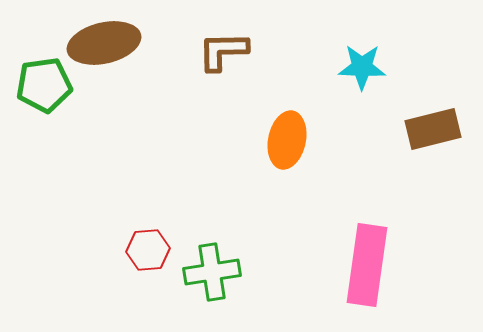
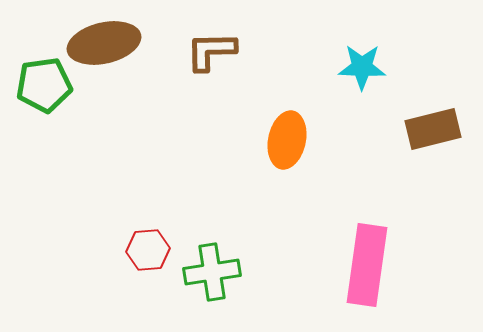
brown L-shape: moved 12 px left
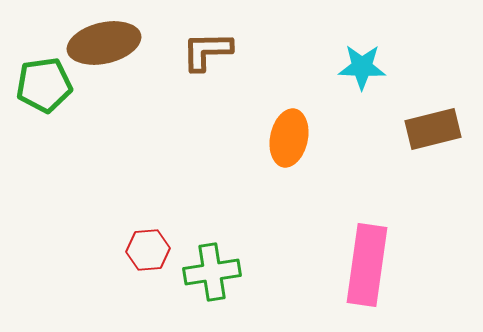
brown L-shape: moved 4 px left
orange ellipse: moved 2 px right, 2 px up
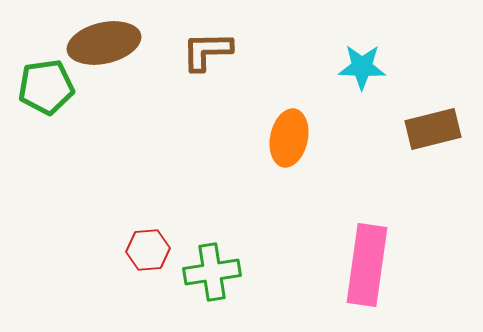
green pentagon: moved 2 px right, 2 px down
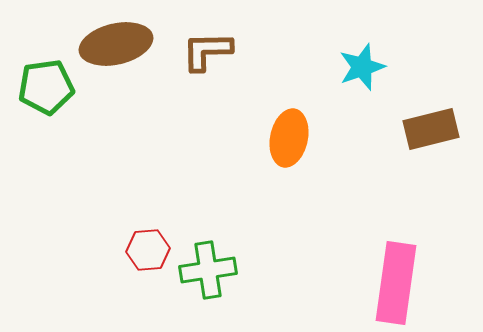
brown ellipse: moved 12 px right, 1 px down
cyan star: rotated 21 degrees counterclockwise
brown rectangle: moved 2 px left
pink rectangle: moved 29 px right, 18 px down
green cross: moved 4 px left, 2 px up
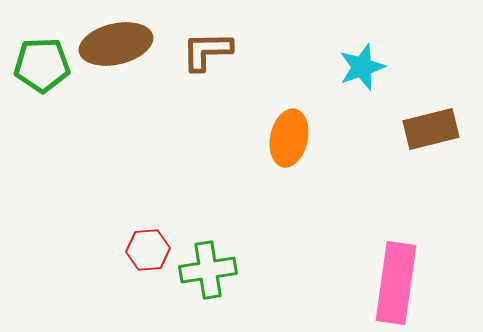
green pentagon: moved 4 px left, 22 px up; rotated 6 degrees clockwise
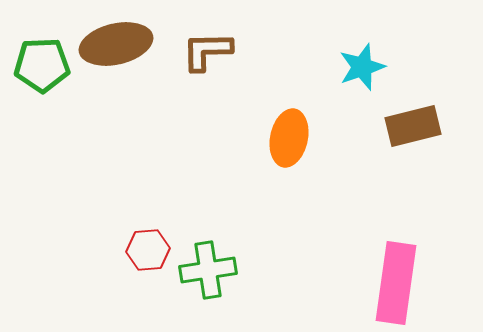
brown rectangle: moved 18 px left, 3 px up
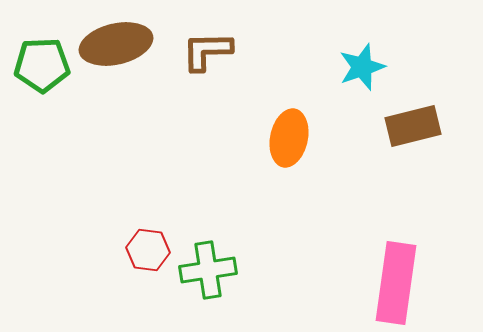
red hexagon: rotated 12 degrees clockwise
